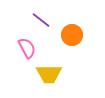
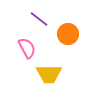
purple line: moved 2 px left, 1 px up
orange circle: moved 4 px left, 1 px up
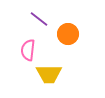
pink semicircle: moved 1 px right, 2 px down; rotated 145 degrees counterclockwise
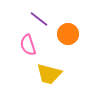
pink semicircle: moved 5 px up; rotated 25 degrees counterclockwise
yellow trapezoid: rotated 16 degrees clockwise
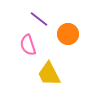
yellow trapezoid: rotated 48 degrees clockwise
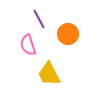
purple line: rotated 24 degrees clockwise
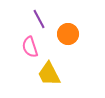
pink semicircle: moved 2 px right, 2 px down
